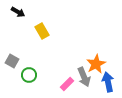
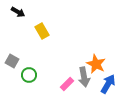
orange star: rotated 18 degrees counterclockwise
gray arrow: rotated 12 degrees clockwise
blue arrow: moved 2 px down; rotated 42 degrees clockwise
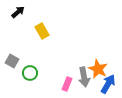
black arrow: rotated 72 degrees counterclockwise
orange star: moved 2 px right, 5 px down
green circle: moved 1 px right, 2 px up
pink rectangle: rotated 24 degrees counterclockwise
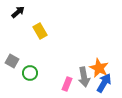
yellow rectangle: moved 2 px left
orange star: moved 1 px right, 1 px up
blue arrow: moved 4 px left, 1 px up
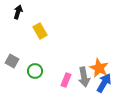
black arrow: rotated 32 degrees counterclockwise
green circle: moved 5 px right, 2 px up
pink rectangle: moved 1 px left, 4 px up
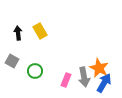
black arrow: moved 21 px down; rotated 24 degrees counterclockwise
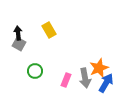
yellow rectangle: moved 9 px right, 1 px up
gray square: moved 7 px right, 17 px up
orange star: rotated 24 degrees clockwise
gray arrow: moved 1 px right, 1 px down
blue arrow: moved 2 px right
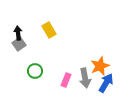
gray square: rotated 24 degrees clockwise
orange star: moved 1 px right, 2 px up
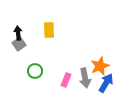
yellow rectangle: rotated 28 degrees clockwise
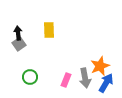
green circle: moved 5 px left, 6 px down
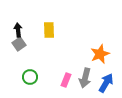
black arrow: moved 3 px up
orange star: moved 12 px up
gray arrow: rotated 24 degrees clockwise
